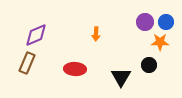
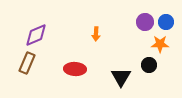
orange star: moved 2 px down
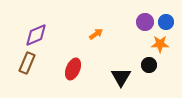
orange arrow: rotated 128 degrees counterclockwise
red ellipse: moved 2 px left; rotated 70 degrees counterclockwise
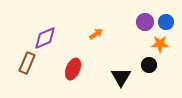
purple diamond: moved 9 px right, 3 px down
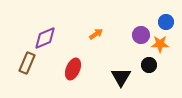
purple circle: moved 4 px left, 13 px down
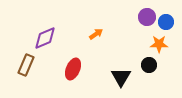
purple circle: moved 6 px right, 18 px up
orange star: moved 1 px left
brown rectangle: moved 1 px left, 2 px down
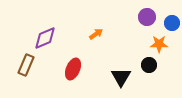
blue circle: moved 6 px right, 1 px down
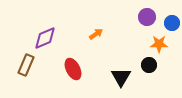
red ellipse: rotated 50 degrees counterclockwise
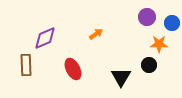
brown rectangle: rotated 25 degrees counterclockwise
